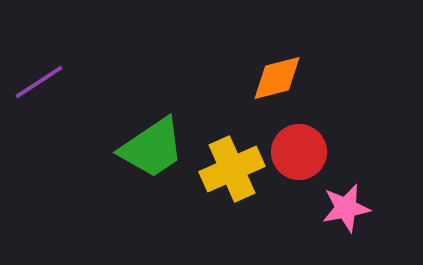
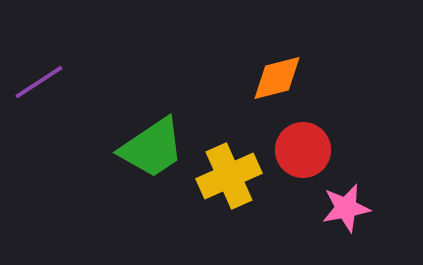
red circle: moved 4 px right, 2 px up
yellow cross: moved 3 px left, 7 px down
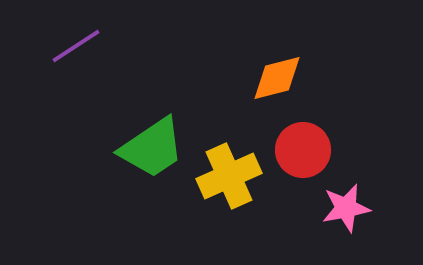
purple line: moved 37 px right, 36 px up
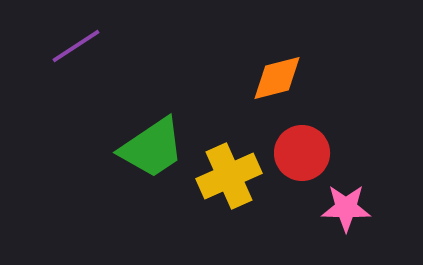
red circle: moved 1 px left, 3 px down
pink star: rotated 12 degrees clockwise
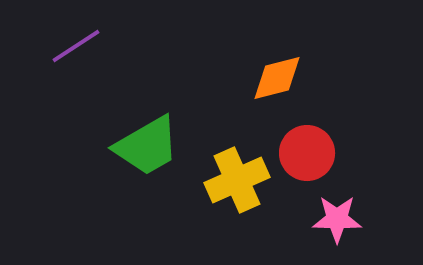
green trapezoid: moved 5 px left, 2 px up; rotated 4 degrees clockwise
red circle: moved 5 px right
yellow cross: moved 8 px right, 4 px down
pink star: moved 9 px left, 11 px down
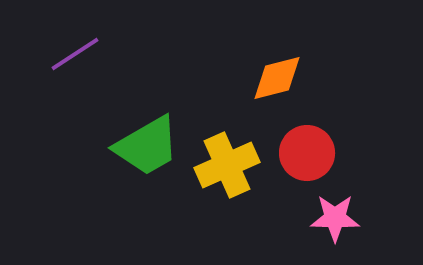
purple line: moved 1 px left, 8 px down
yellow cross: moved 10 px left, 15 px up
pink star: moved 2 px left, 1 px up
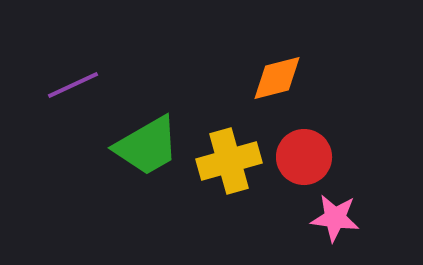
purple line: moved 2 px left, 31 px down; rotated 8 degrees clockwise
red circle: moved 3 px left, 4 px down
yellow cross: moved 2 px right, 4 px up; rotated 8 degrees clockwise
pink star: rotated 6 degrees clockwise
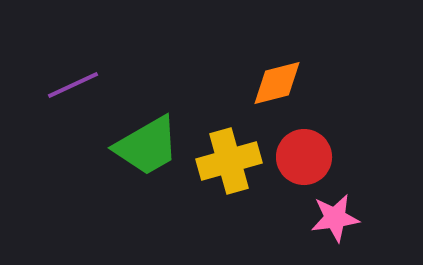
orange diamond: moved 5 px down
pink star: rotated 15 degrees counterclockwise
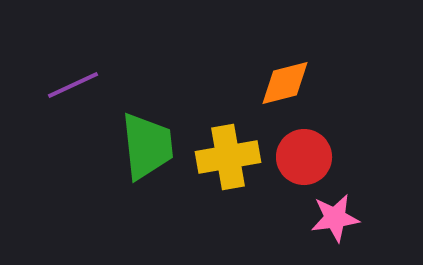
orange diamond: moved 8 px right
green trapezoid: rotated 66 degrees counterclockwise
yellow cross: moved 1 px left, 4 px up; rotated 6 degrees clockwise
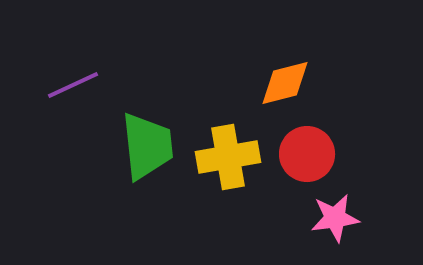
red circle: moved 3 px right, 3 px up
